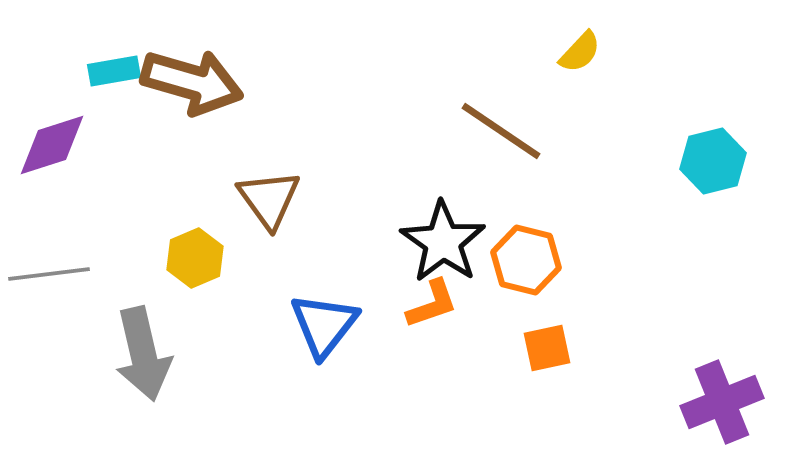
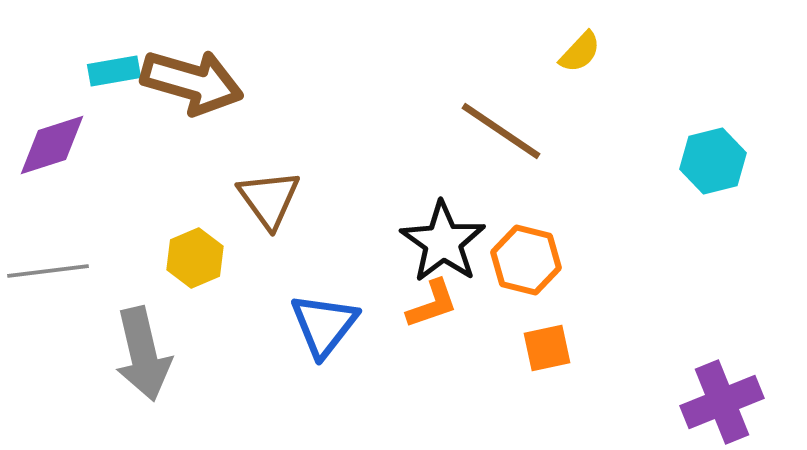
gray line: moved 1 px left, 3 px up
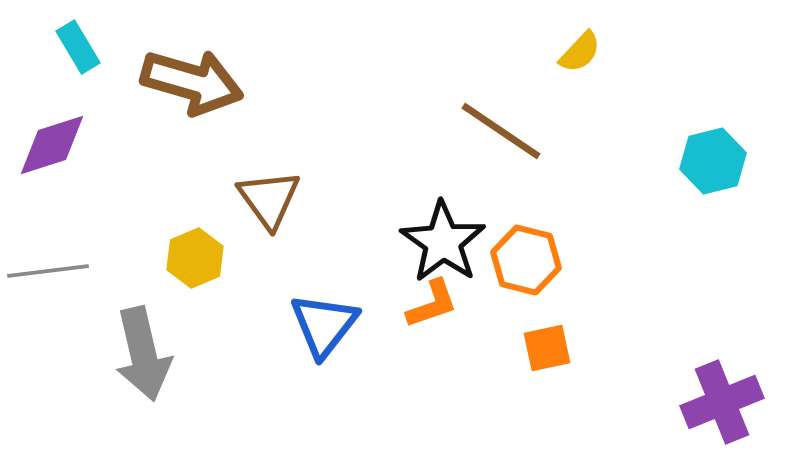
cyan rectangle: moved 36 px left, 24 px up; rotated 69 degrees clockwise
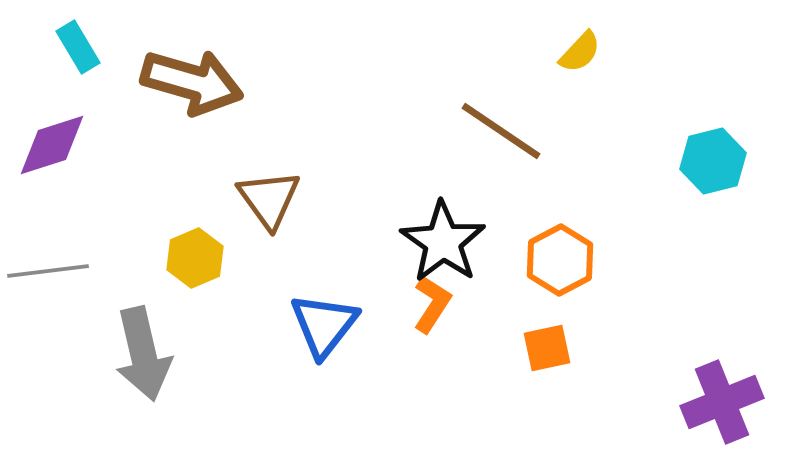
orange hexagon: moved 34 px right; rotated 18 degrees clockwise
orange L-shape: rotated 38 degrees counterclockwise
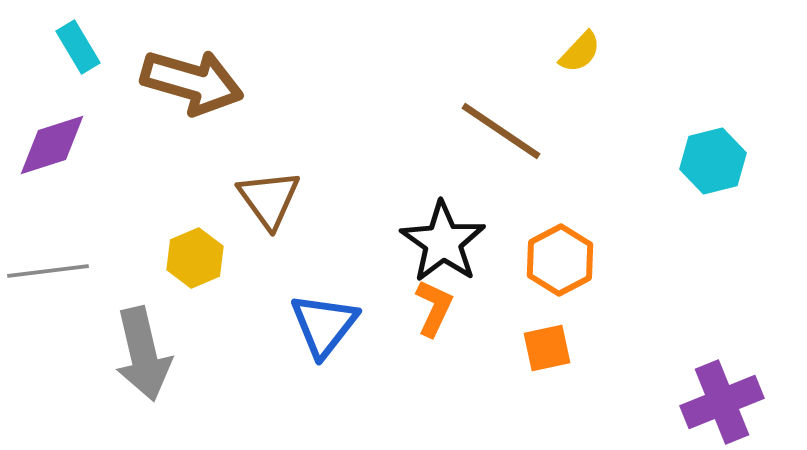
orange L-shape: moved 2 px right, 4 px down; rotated 8 degrees counterclockwise
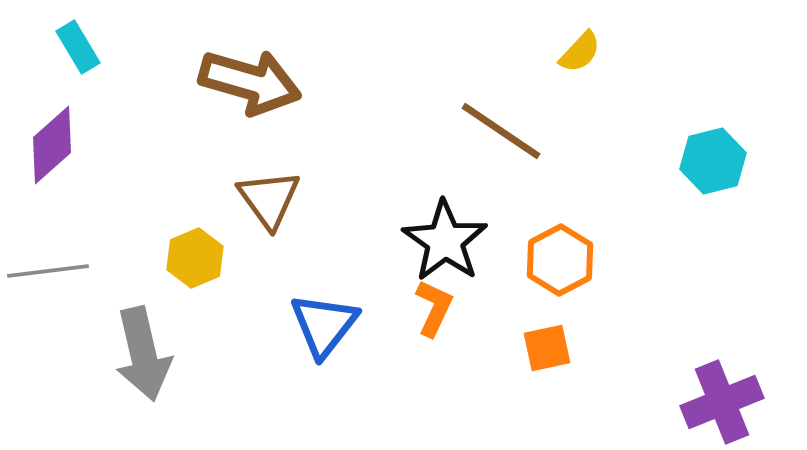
brown arrow: moved 58 px right
purple diamond: rotated 24 degrees counterclockwise
black star: moved 2 px right, 1 px up
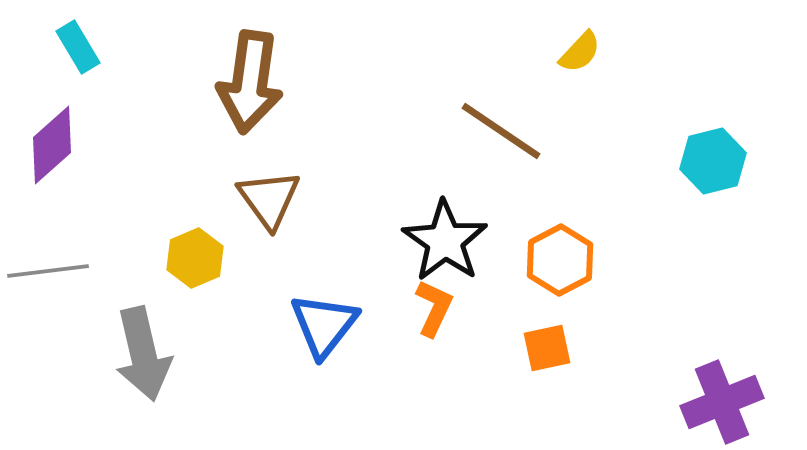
brown arrow: rotated 82 degrees clockwise
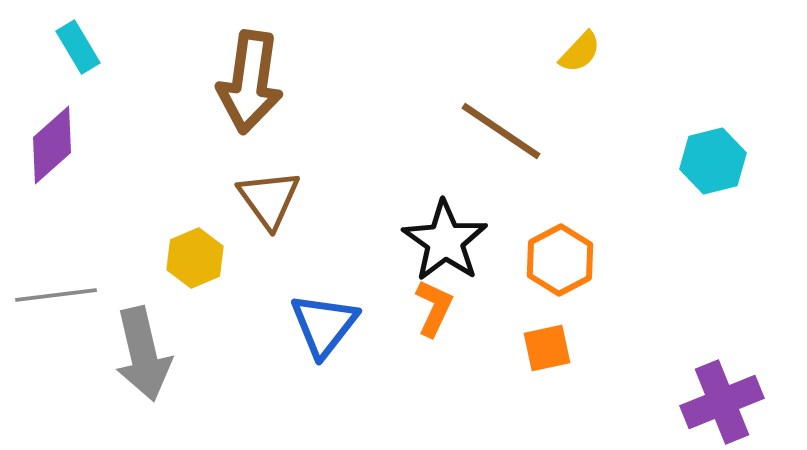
gray line: moved 8 px right, 24 px down
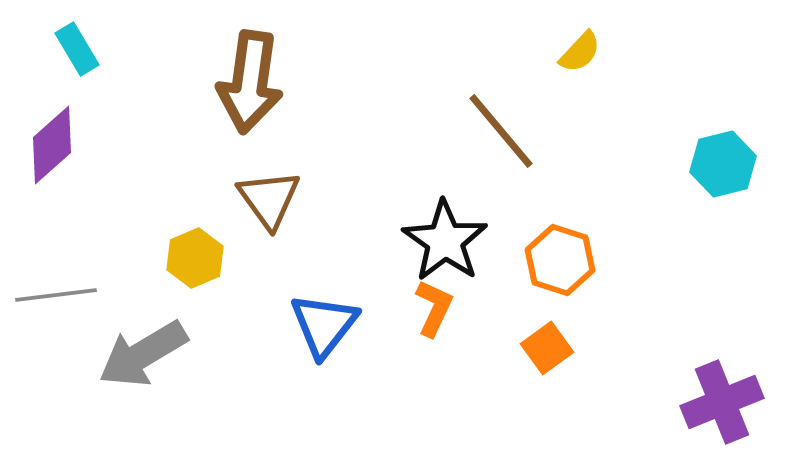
cyan rectangle: moved 1 px left, 2 px down
brown line: rotated 16 degrees clockwise
cyan hexagon: moved 10 px right, 3 px down
orange hexagon: rotated 14 degrees counterclockwise
orange square: rotated 24 degrees counterclockwise
gray arrow: rotated 72 degrees clockwise
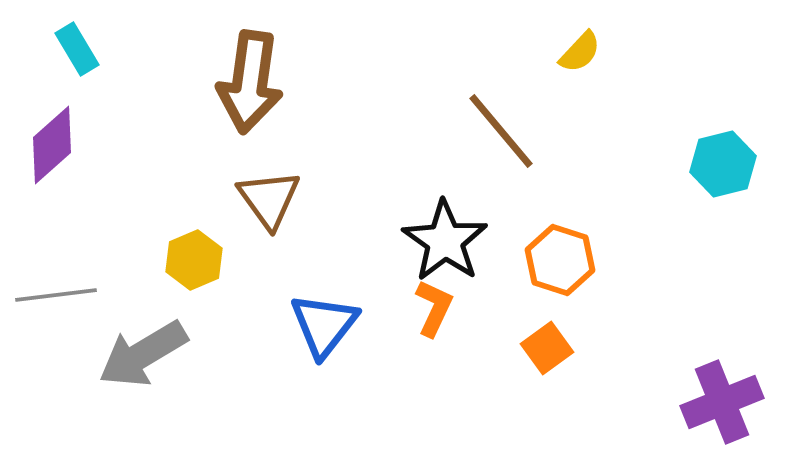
yellow hexagon: moved 1 px left, 2 px down
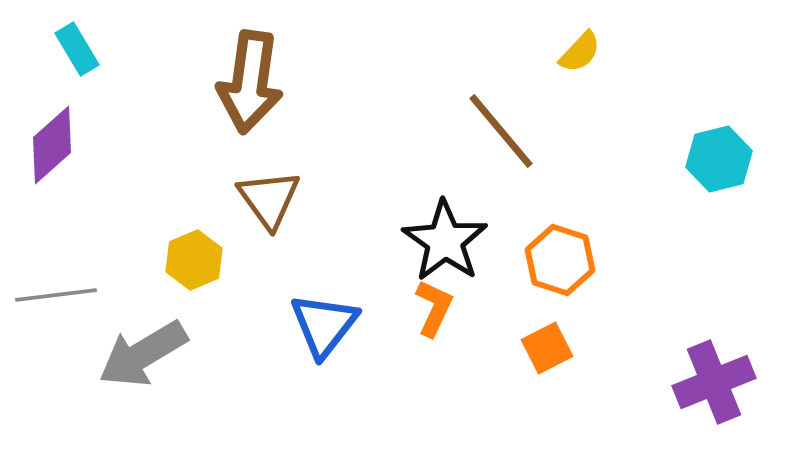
cyan hexagon: moved 4 px left, 5 px up
orange square: rotated 9 degrees clockwise
purple cross: moved 8 px left, 20 px up
